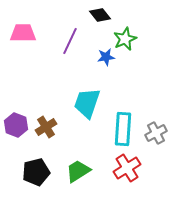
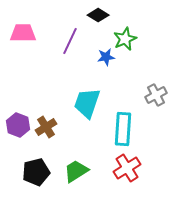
black diamond: moved 2 px left; rotated 20 degrees counterclockwise
purple hexagon: moved 2 px right
gray cross: moved 38 px up
green trapezoid: moved 2 px left
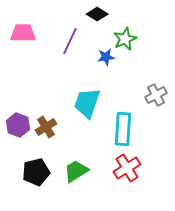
black diamond: moved 1 px left, 1 px up
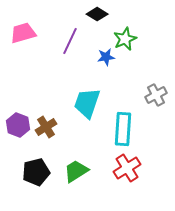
pink trapezoid: rotated 16 degrees counterclockwise
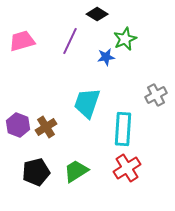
pink trapezoid: moved 1 px left, 8 px down
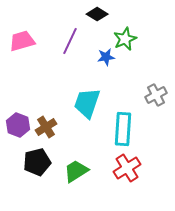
black pentagon: moved 1 px right, 10 px up
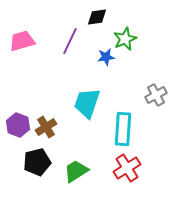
black diamond: moved 3 px down; rotated 40 degrees counterclockwise
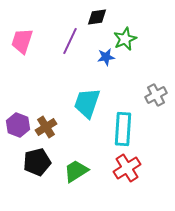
pink trapezoid: rotated 56 degrees counterclockwise
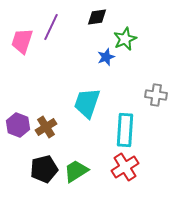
purple line: moved 19 px left, 14 px up
blue star: rotated 12 degrees counterclockwise
gray cross: rotated 35 degrees clockwise
cyan rectangle: moved 2 px right, 1 px down
black pentagon: moved 7 px right, 7 px down
red cross: moved 2 px left, 1 px up
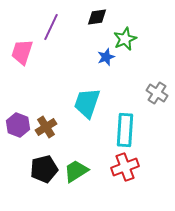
pink trapezoid: moved 11 px down
gray cross: moved 1 px right, 2 px up; rotated 25 degrees clockwise
red cross: rotated 12 degrees clockwise
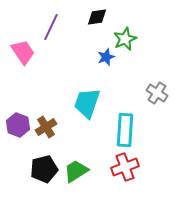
pink trapezoid: moved 1 px right; rotated 128 degrees clockwise
